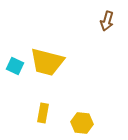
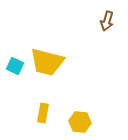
yellow hexagon: moved 2 px left, 1 px up
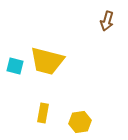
yellow trapezoid: moved 1 px up
cyan square: rotated 12 degrees counterclockwise
yellow hexagon: rotated 15 degrees counterclockwise
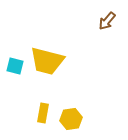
brown arrow: rotated 24 degrees clockwise
yellow hexagon: moved 9 px left, 3 px up
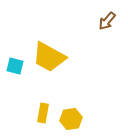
yellow trapezoid: moved 2 px right, 4 px up; rotated 15 degrees clockwise
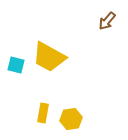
cyan square: moved 1 px right, 1 px up
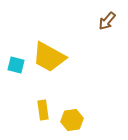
yellow rectangle: moved 3 px up; rotated 18 degrees counterclockwise
yellow hexagon: moved 1 px right, 1 px down
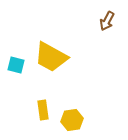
brown arrow: rotated 12 degrees counterclockwise
yellow trapezoid: moved 2 px right
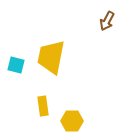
yellow trapezoid: rotated 72 degrees clockwise
yellow rectangle: moved 4 px up
yellow hexagon: moved 1 px down; rotated 10 degrees clockwise
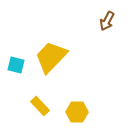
yellow trapezoid: rotated 33 degrees clockwise
yellow rectangle: moved 3 px left; rotated 36 degrees counterclockwise
yellow hexagon: moved 5 px right, 9 px up
